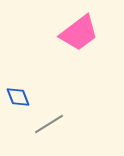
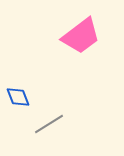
pink trapezoid: moved 2 px right, 3 px down
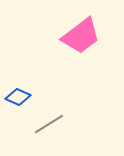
blue diamond: rotated 45 degrees counterclockwise
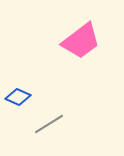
pink trapezoid: moved 5 px down
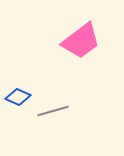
gray line: moved 4 px right, 13 px up; rotated 16 degrees clockwise
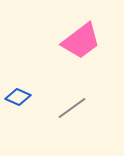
gray line: moved 19 px right, 3 px up; rotated 20 degrees counterclockwise
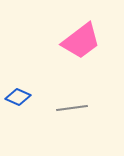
gray line: rotated 28 degrees clockwise
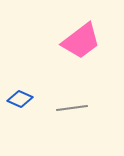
blue diamond: moved 2 px right, 2 px down
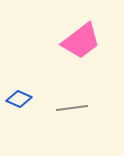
blue diamond: moved 1 px left
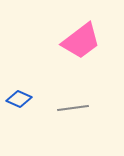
gray line: moved 1 px right
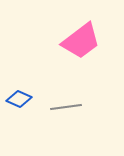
gray line: moved 7 px left, 1 px up
